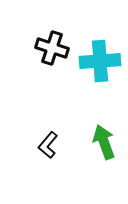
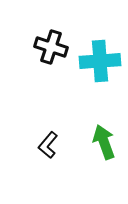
black cross: moved 1 px left, 1 px up
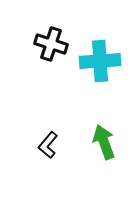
black cross: moved 3 px up
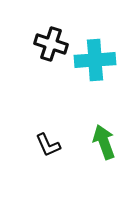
cyan cross: moved 5 px left, 1 px up
black L-shape: rotated 64 degrees counterclockwise
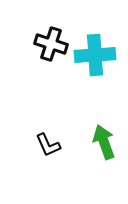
cyan cross: moved 5 px up
